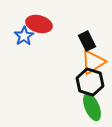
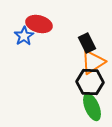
black rectangle: moved 2 px down
black hexagon: rotated 16 degrees counterclockwise
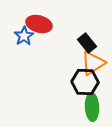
black rectangle: rotated 12 degrees counterclockwise
orange triangle: moved 1 px down
black hexagon: moved 5 px left
green ellipse: rotated 20 degrees clockwise
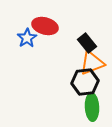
red ellipse: moved 6 px right, 2 px down
blue star: moved 3 px right, 2 px down
orange triangle: moved 1 px left; rotated 12 degrees clockwise
black hexagon: rotated 8 degrees counterclockwise
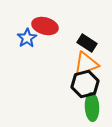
black rectangle: rotated 18 degrees counterclockwise
orange triangle: moved 6 px left, 1 px down
black hexagon: moved 2 px down; rotated 8 degrees counterclockwise
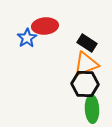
red ellipse: rotated 20 degrees counterclockwise
black hexagon: rotated 16 degrees clockwise
green ellipse: moved 2 px down
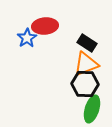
green ellipse: rotated 20 degrees clockwise
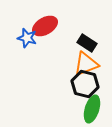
red ellipse: rotated 25 degrees counterclockwise
blue star: rotated 24 degrees counterclockwise
black hexagon: rotated 12 degrees clockwise
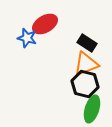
red ellipse: moved 2 px up
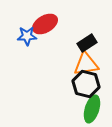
blue star: moved 2 px up; rotated 18 degrees counterclockwise
black rectangle: rotated 66 degrees counterclockwise
orange triangle: rotated 12 degrees clockwise
black hexagon: moved 1 px right
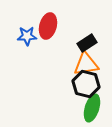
red ellipse: moved 3 px right, 2 px down; rotated 45 degrees counterclockwise
green ellipse: moved 1 px up
